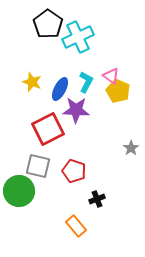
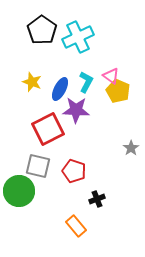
black pentagon: moved 6 px left, 6 px down
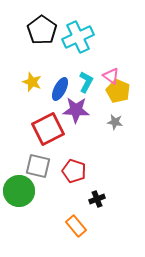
gray star: moved 16 px left, 26 px up; rotated 28 degrees counterclockwise
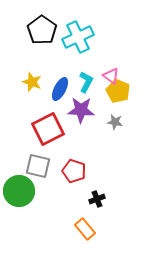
purple star: moved 5 px right
orange rectangle: moved 9 px right, 3 px down
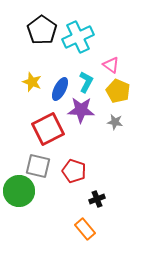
pink triangle: moved 11 px up
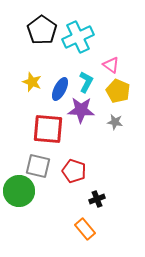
red square: rotated 32 degrees clockwise
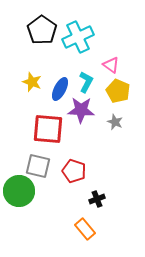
gray star: rotated 14 degrees clockwise
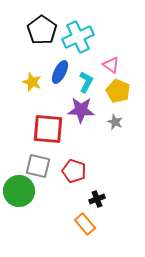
blue ellipse: moved 17 px up
orange rectangle: moved 5 px up
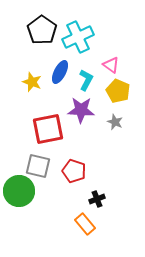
cyan L-shape: moved 2 px up
red square: rotated 16 degrees counterclockwise
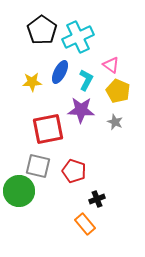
yellow star: rotated 24 degrees counterclockwise
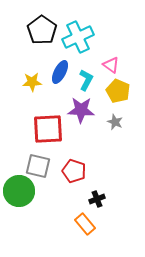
red square: rotated 8 degrees clockwise
